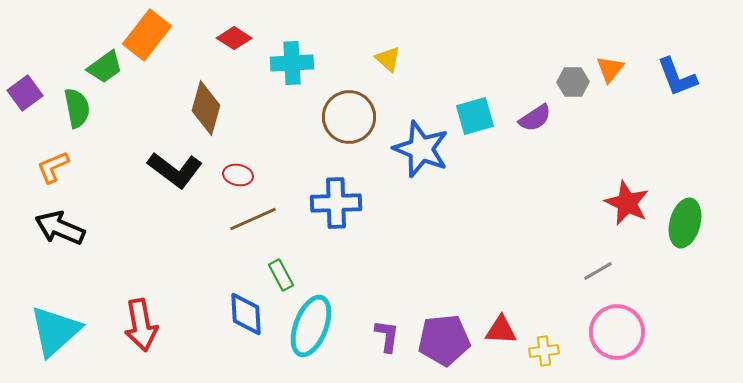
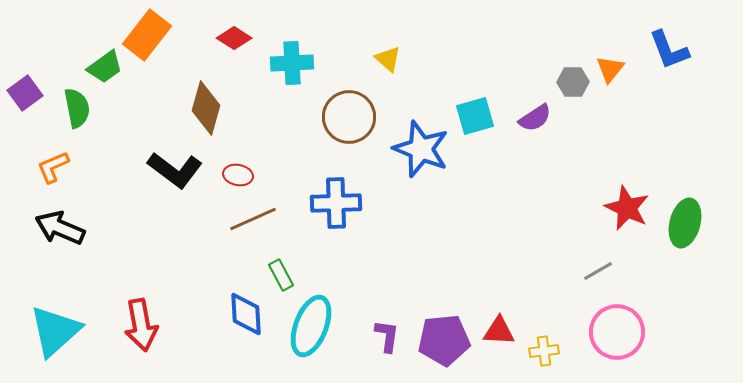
blue L-shape: moved 8 px left, 27 px up
red star: moved 5 px down
red triangle: moved 2 px left, 1 px down
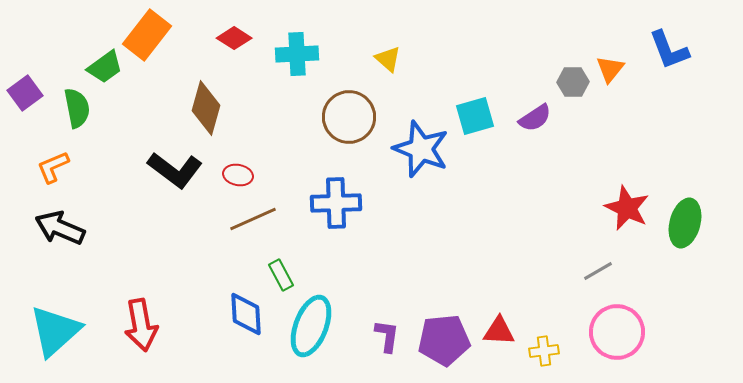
cyan cross: moved 5 px right, 9 px up
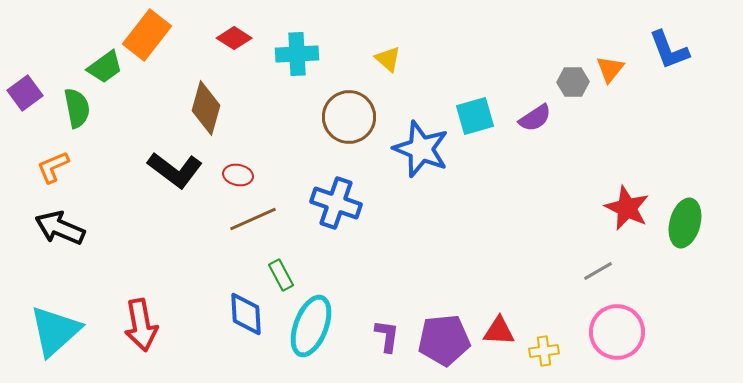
blue cross: rotated 21 degrees clockwise
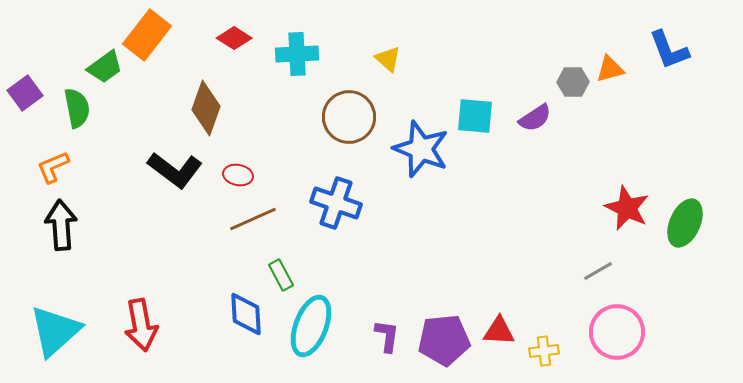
orange triangle: rotated 36 degrees clockwise
brown diamond: rotated 4 degrees clockwise
cyan square: rotated 21 degrees clockwise
green ellipse: rotated 9 degrees clockwise
black arrow: moved 1 px right, 3 px up; rotated 63 degrees clockwise
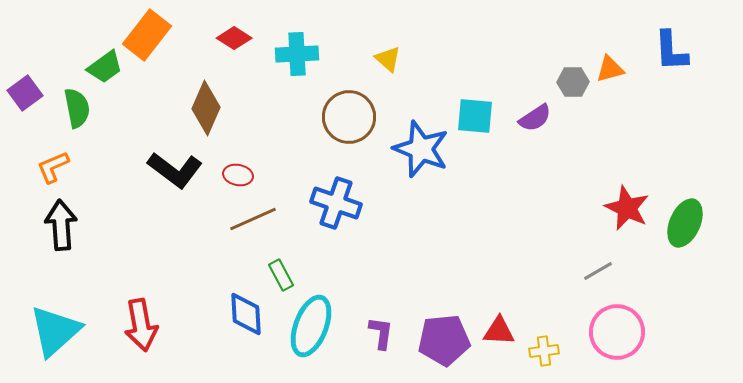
blue L-shape: moved 2 px right, 1 px down; rotated 18 degrees clockwise
brown diamond: rotated 4 degrees clockwise
purple L-shape: moved 6 px left, 3 px up
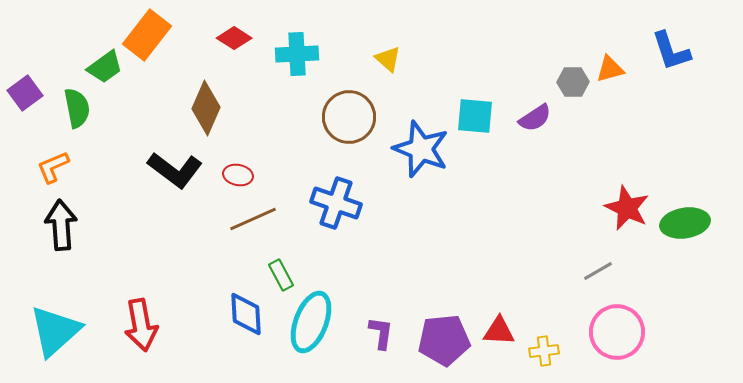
blue L-shape: rotated 15 degrees counterclockwise
green ellipse: rotated 57 degrees clockwise
cyan ellipse: moved 4 px up
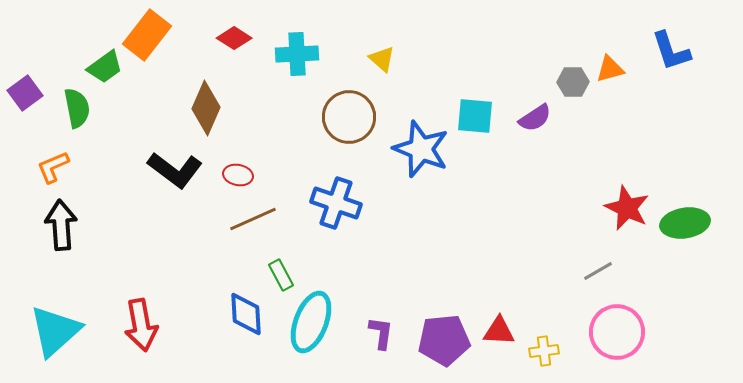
yellow triangle: moved 6 px left
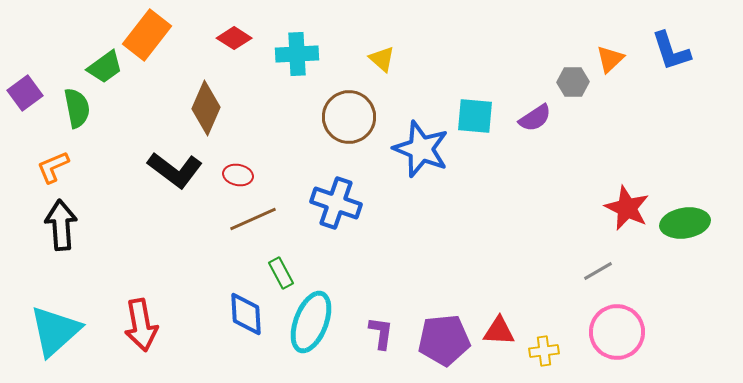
orange triangle: moved 10 px up; rotated 28 degrees counterclockwise
green rectangle: moved 2 px up
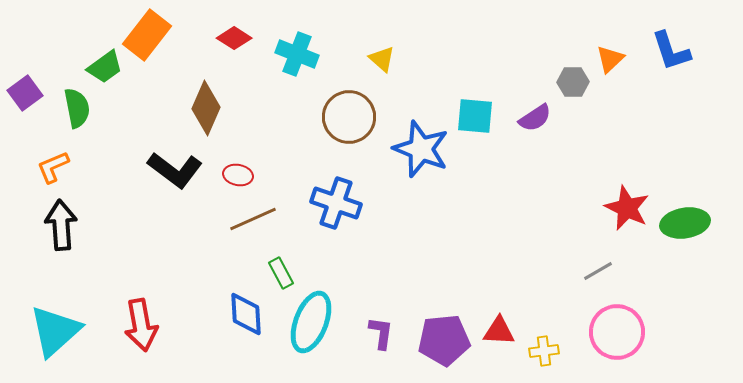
cyan cross: rotated 24 degrees clockwise
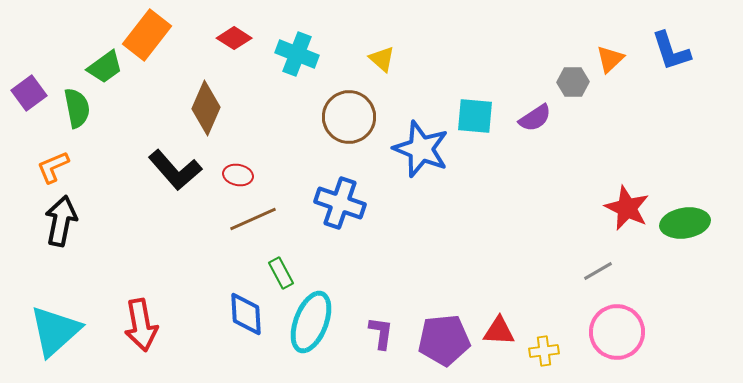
purple square: moved 4 px right
black L-shape: rotated 12 degrees clockwise
blue cross: moved 4 px right
black arrow: moved 4 px up; rotated 15 degrees clockwise
